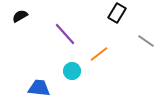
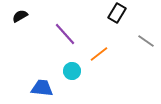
blue trapezoid: moved 3 px right
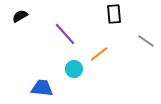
black rectangle: moved 3 px left, 1 px down; rotated 36 degrees counterclockwise
cyan circle: moved 2 px right, 2 px up
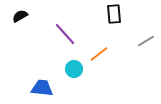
gray line: rotated 66 degrees counterclockwise
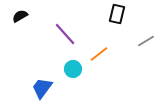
black rectangle: moved 3 px right; rotated 18 degrees clockwise
cyan circle: moved 1 px left
blue trapezoid: rotated 60 degrees counterclockwise
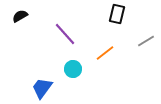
orange line: moved 6 px right, 1 px up
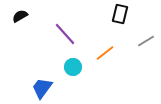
black rectangle: moved 3 px right
cyan circle: moved 2 px up
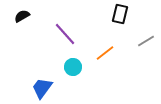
black semicircle: moved 2 px right
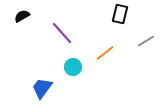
purple line: moved 3 px left, 1 px up
